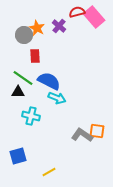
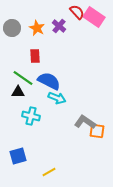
red semicircle: rotated 63 degrees clockwise
pink rectangle: rotated 15 degrees counterclockwise
gray circle: moved 12 px left, 7 px up
gray L-shape: moved 3 px right, 13 px up
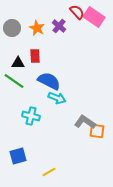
green line: moved 9 px left, 3 px down
black triangle: moved 29 px up
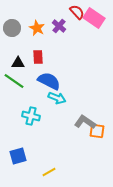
pink rectangle: moved 1 px down
red rectangle: moved 3 px right, 1 px down
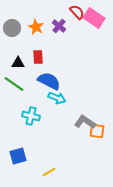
orange star: moved 1 px left, 1 px up
green line: moved 3 px down
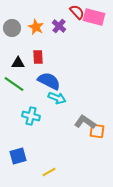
pink rectangle: moved 1 px up; rotated 20 degrees counterclockwise
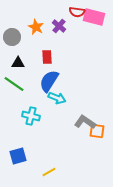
red semicircle: rotated 140 degrees clockwise
gray circle: moved 9 px down
red rectangle: moved 9 px right
blue semicircle: rotated 85 degrees counterclockwise
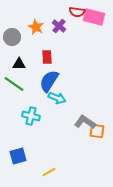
black triangle: moved 1 px right, 1 px down
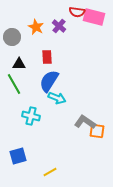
green line: rotated 25 degrees clockwise
yellow line: moved 1 px right
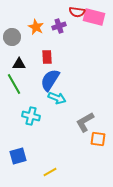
purple cross: rotated 32 degrees clockwise
blue semicircle: moved 1 px right, 1 px up
gray L-shape: rotated 65 degrees counterclockwise
orange square: moved 1 px right, 8 px down
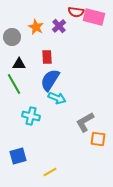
red semicircle: moved 1 px left
purple cross: rotated 24 degrees counterclockwise
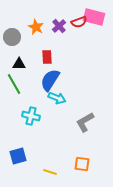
red semicircle: moved 3 px right, 10 px down; rotated 28 degrees counterclockwise
orange square: moved 16 px left, 25 px down
yellow line: rotated 48 degrees clockwise
